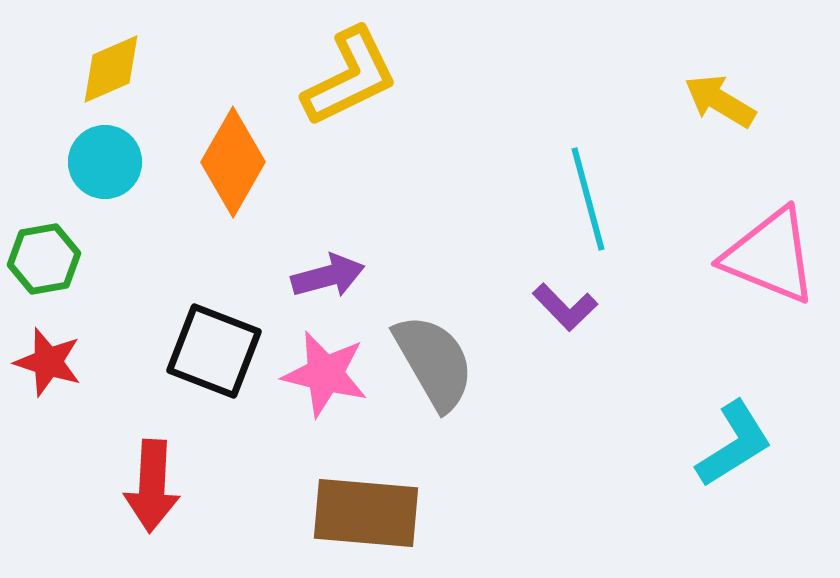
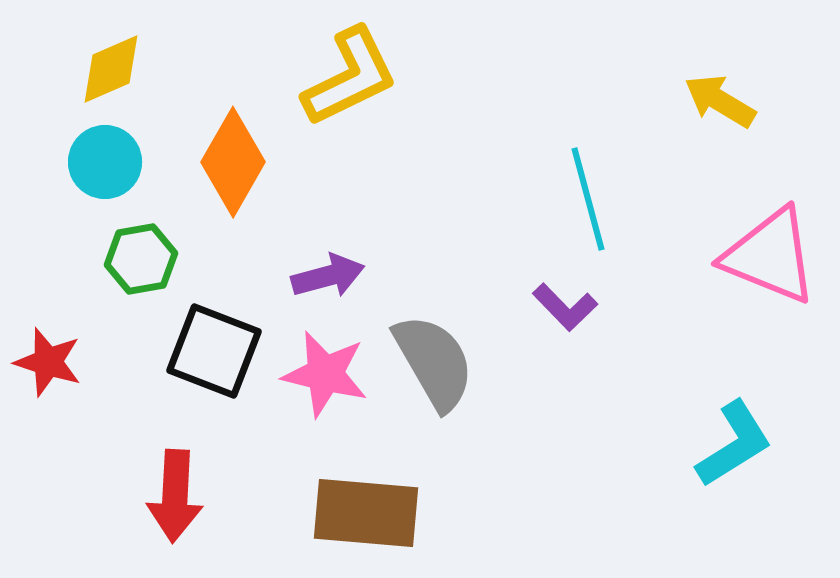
green hexagon: moved 97 px right
red arrow: moved 23 px right, 10 px down
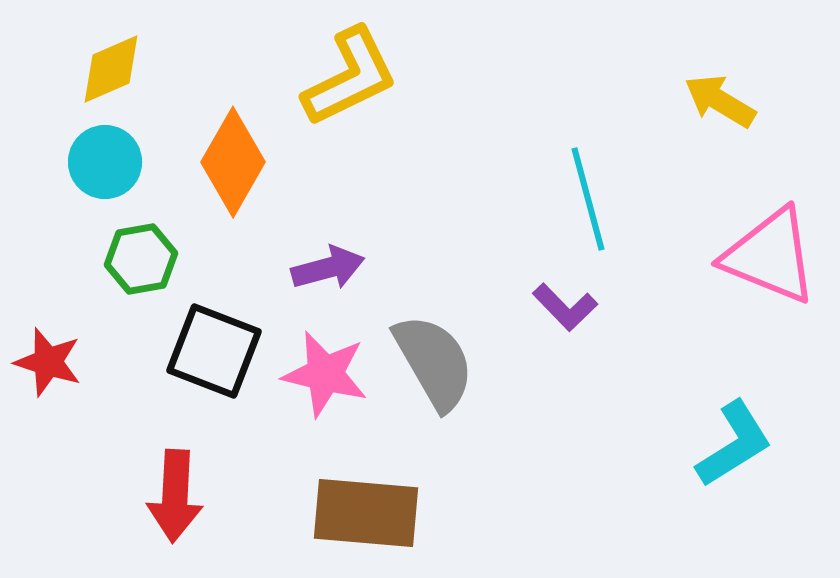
purple arrow: moved 8 px up
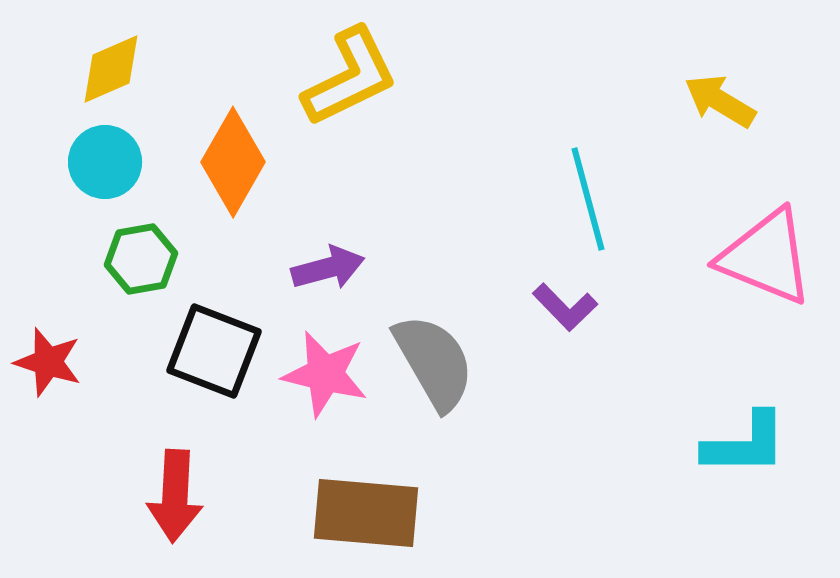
pink triangle: moved 4 px left, 1 px down
cyan L-shape: moved 11 px right; rotated 32 degrees clockwise
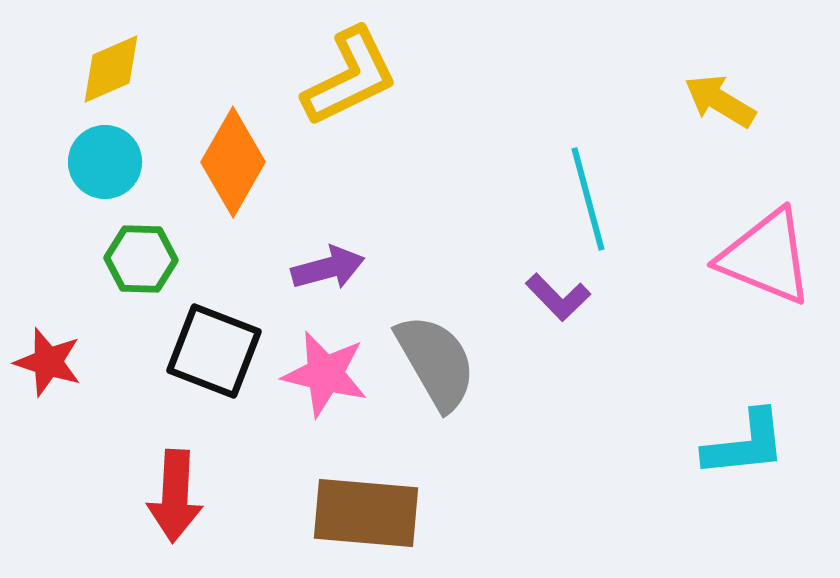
green hexagon: rotated 12 degrees clockwise
purple L-shape: moved 7 px left, 10 px up
gray semicircle: moved 2 px right
cyan L-shape: rotated 6 degrees counterclockwise
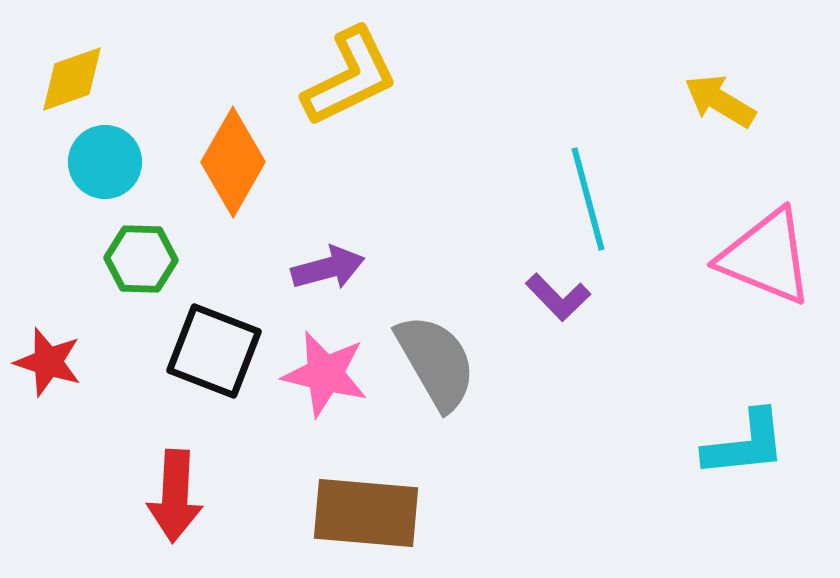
yellow diamond: moved 39 px left, 10 px down; rotated 4 degrees clockwise
